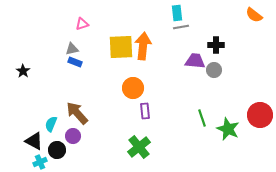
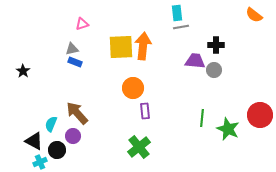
green line: rotated 24 degrees clockwise
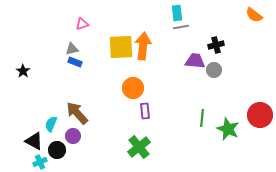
black cross: rotated 14 degrees counterclockwise
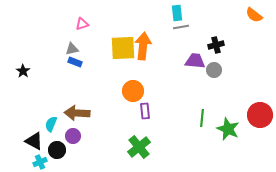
yellow square: moved 2 px right, 1 px down
orange circle: moved 3 px down
brown arrow: rotated 45 degrees counterclockwise
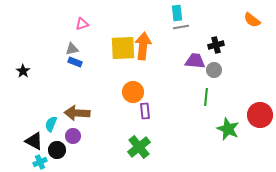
orange semicircle: moved 2 px left, 5 px down
orange circle: moved 1 px down
green line: moved 4 px right, 21 px up
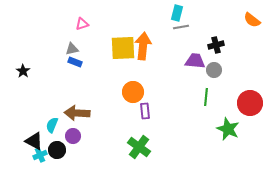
cyan rectangle: rotated 21 degrees clockwise
red circle: moved 10 px left, 12 px up
cyan semicircle: moved 1 px right, 1 px down
green cross: rotated 15 degrees counterclockwise
cyan cross: moved 7 px up
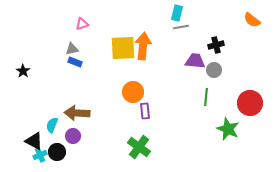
black circle: moved 2 px down
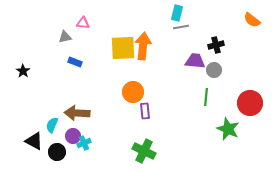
pink triangle: moved 1 px right, 1 px up; rotated 24 degrees clockwise
gray triangle: moved 7 px left, 12 px up
green cross: moved 5 px right, 4 px down; rotated 10 degrees counterclockwise
cyan cross: moved 44 px right, 12 px up
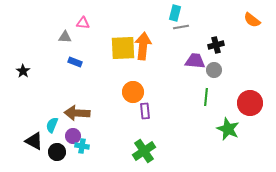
cyan rectangle: moved 2 px left
gray triangle: rotated 16 degrees clockwise
cyan cross: moved 2 px left, 3 px down; rotated 32 degrees clockwise
green cross: rotated 30 degrees clockwise
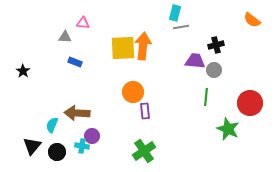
purple circle: moved 19 px right
black triangle: moved 2 px left, 5 px down; rotated 42 degrees clockwise
